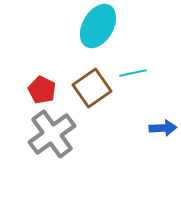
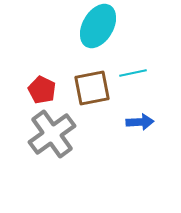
brown square: rotated 24 degrees clockwise
blue arrow: moved 23 px left, 6 px up
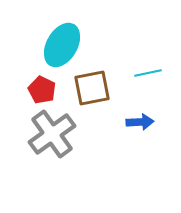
cyan ellipse: moved 36 px left, 19 px down
cyan line: moved 15 px right
